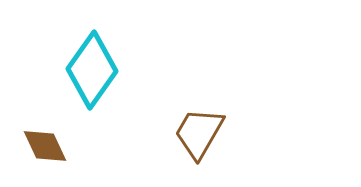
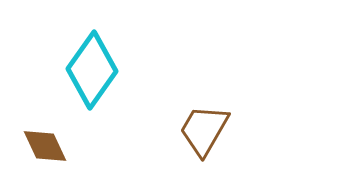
brown trapezoid: moved 5 px right, 3 px up
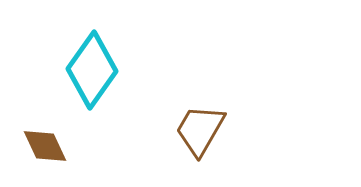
brown trapezoid: moved 4 px left
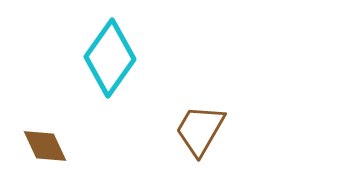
cyan diamond: moved 18 px right, 12 px up
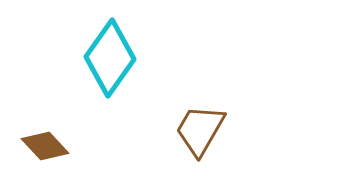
brown diamond: rotated 18 degrees counterclockwise
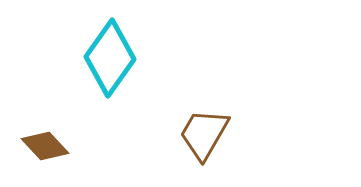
brown trapezoid: moved 4 px right, 4 px down
